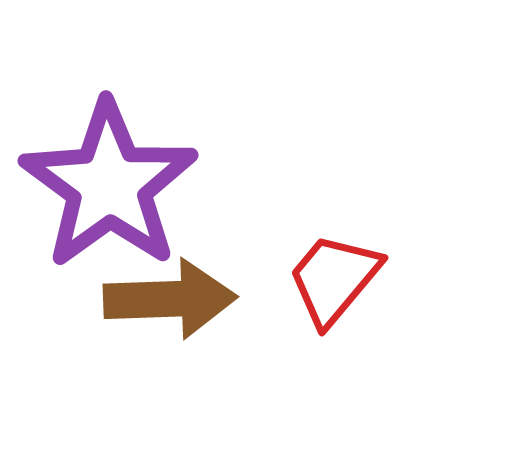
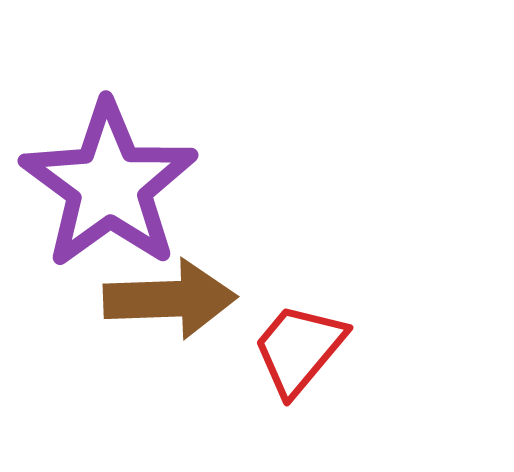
red trapezoid: moved 35 px left, 70 px down
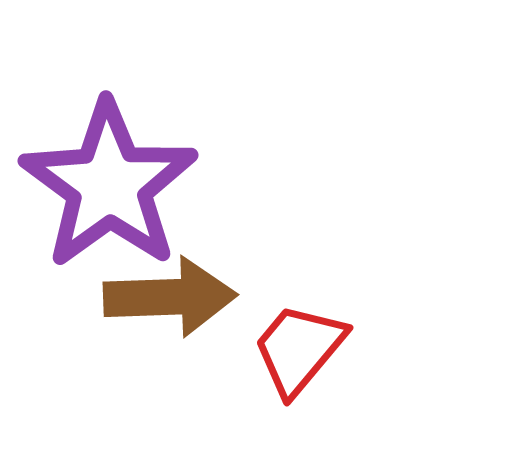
brown arrow: moved 2 px up
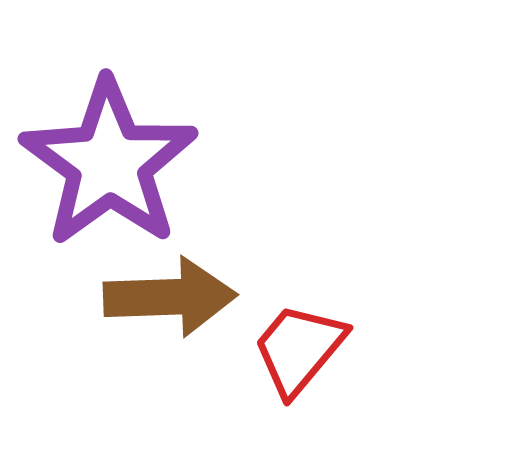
purple star: moved 22 px up
